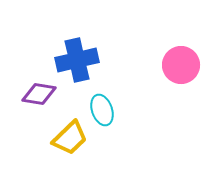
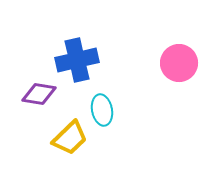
pink circle: moved 2 px left, 2 px up
cyan ellipse: rotated 8 degrees clockwise
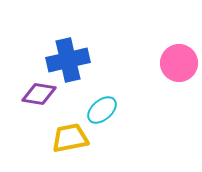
blue cross: moved 9 px left
cyan ellipse: rotated 60 degrees clockwise
yellow trapezoid: rotated 147 degrees counterclockwise
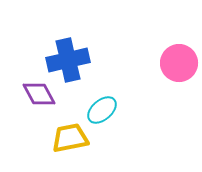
purple diamond: rotated 52 degrees clockwise
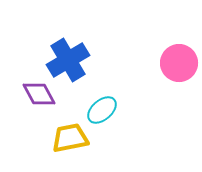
blue cross: rotated 18 degrees counterclockwise
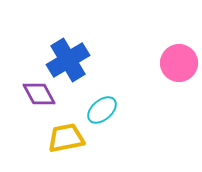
yellow trapezoid: moved 4 px left
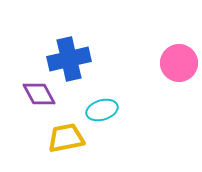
blue cross: moved 1 px right, 1 px up; rotated 18 degrees clockwise
cyan ellipse: rotated 24 degrees clockwise
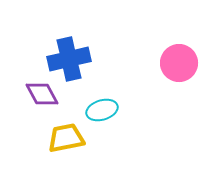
purple diamond: moved 3 px right
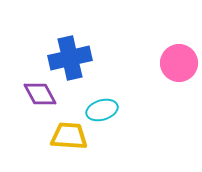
blue cross: moved 1 px right, 1 px up
purple diamond: moved 2 px left
yellow trapezoid: moved 3 px right, 2 px up; rotated 15 degrees clockwise
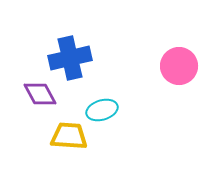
pink circle: moved 3 px down
